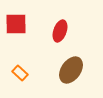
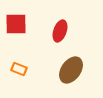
orange rectangle: moved 1 px left, 4 px up; rotated 21 degrees counterclockwise
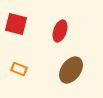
red square: rotated 15 degrees clockwise
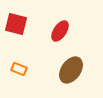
red ellipse: rotated 15 degrees clockwise
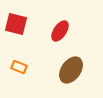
orange rectangle: moved 2 px up
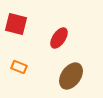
red ellipse: moved 1 px left, 7 px down
brown ellipse: moved 6 px down
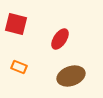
red ellipse: moved 1 px right, 1 px down
brown ellipse: rotated 36 degrees clockwise
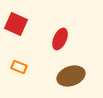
red square: rotated 10 degrees clockwise
red ellipse: rotated 10 degrees counterclockwise
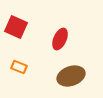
red square: moved 3 px down
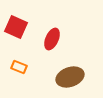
red ellipse: moved 8 px left
brown ellipse: moved 1 px left, 1 px down
